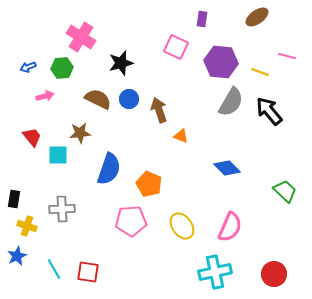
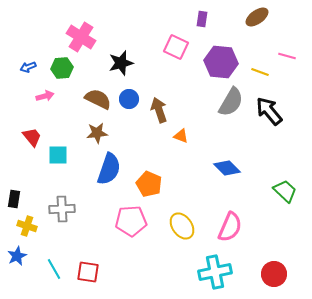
brown star: moved 17 px right
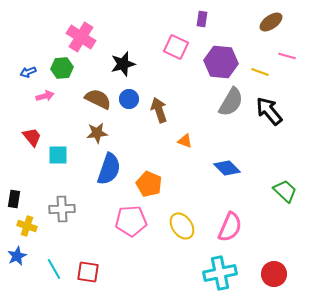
brown ellipse: moved 14 px right, 5 px down
black star: moved 2 px right, 1 px down
blue arrow: moved 5 px down
orange triangle: moved 4 px right, 5 px down
cyan cross: moved 5 px right, 1 px down
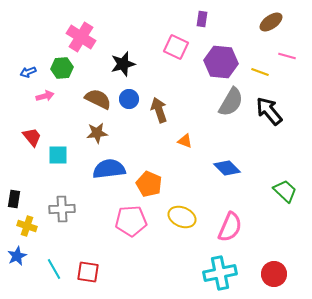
blue semicircle: rotated 116 degrees counterclockwise
yellow ellipse: moved 9 px up; rotated 32 degrees counterclockwise
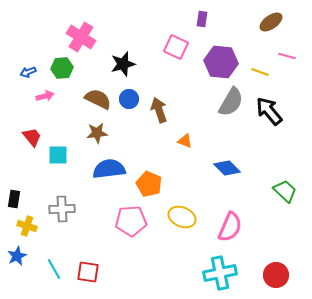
red circle: moved 2 px right, 1 px down
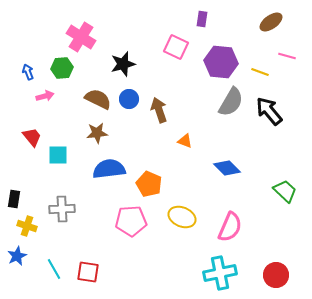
blue arrow: rotated 91 degrees clockwise
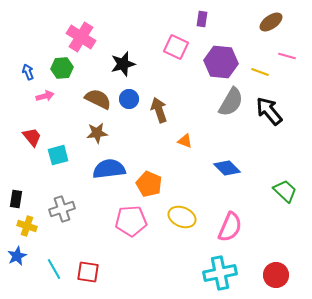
cyan square: rotated 15 degrees counterclockwise
black rectangle: moved 2 px right
gray cross: rotated 15 degrees counterclockwise
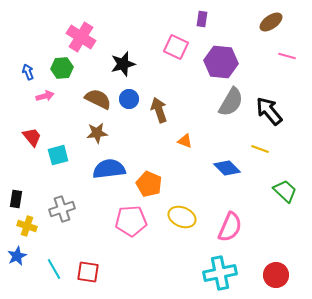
yellow line: moved 77 px down
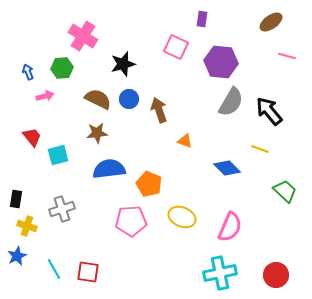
pink cross: moved 2 px right, 1 px up
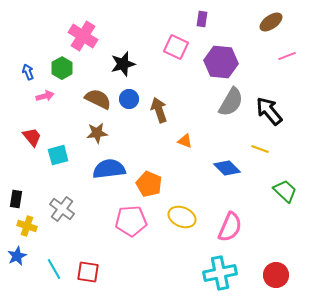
pink line: rotated 36 degrees counterclockwise
green hexagon: rotated 25 degrees counterclockwise
gray cross: rotated 35 degrees counterclockwise
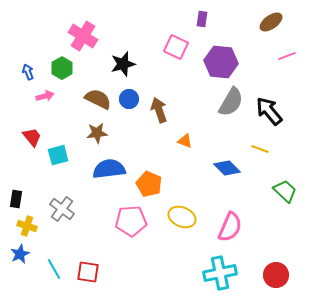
blue star: moved 3 px right, 2 px up
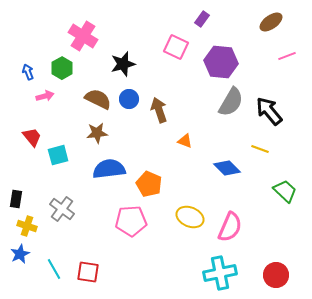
purple rectangle: rotated 28 degrees clockwise
yellow ellipse: moved 8 px right
